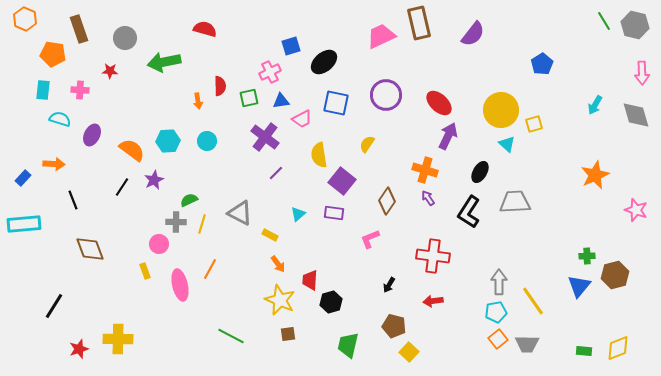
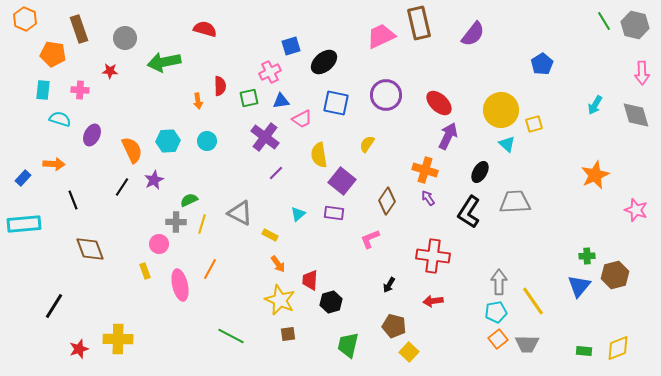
orange semicircle at (132, 150): rotated 28 degrees clockwise
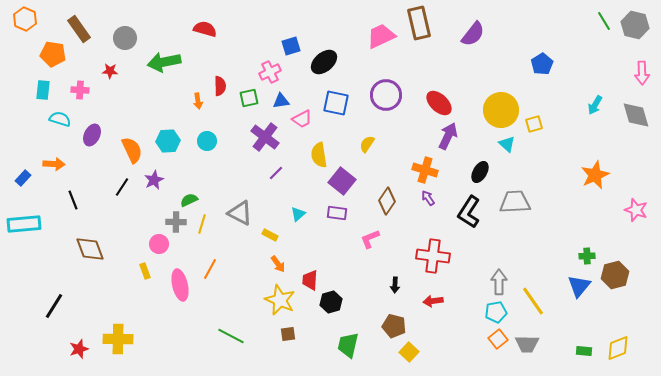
brown rectangle at (79, 29): rotated 16 degrees counterclockwise
purple rectangle at (334, 213): moved 3 px right
black arrow at (389, 285): moved 6 px right; rotated 28 degrees counterclockwise
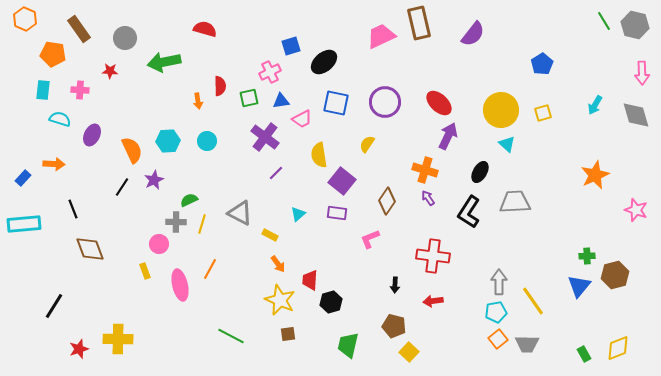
purple circle at (386, 95): moved 1 px left, 7 px down
yellow square at (534, 124): moved 9 px right, 11 px up
black line at (73, 200): moved 9 px down
green rectangle at (584, 351): moved 3 px down; rotated 56 degrees clockwise
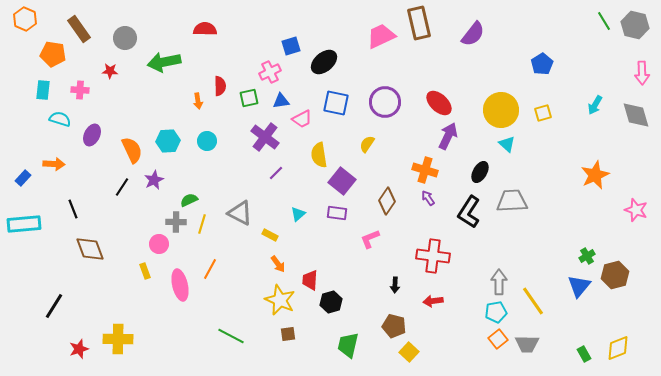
red semicircle at (205, 29): rotated 15 degrees counterclockwise
gray trapezoid at (515, 202): moved 3 px left, 1 px up
green cross at (587, 256): rotated 28 degrees counterclockwise
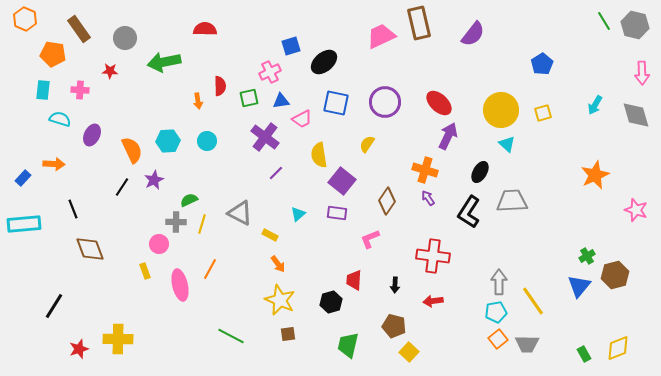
red trapezoid at (310, 280): moved 44 px right
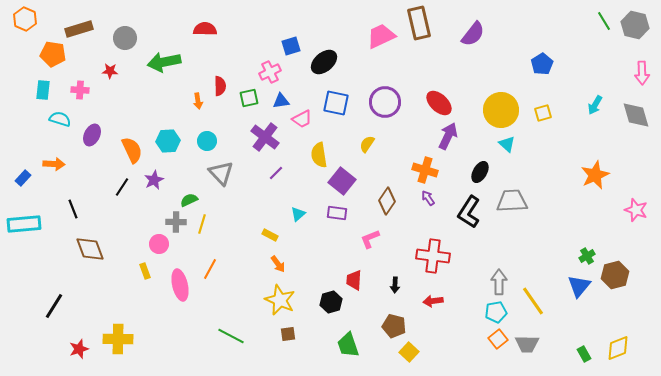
brown rectangle at (79, 29): rotated 72 degrees counterclockwise
gray triangle at (240, 213): moved 19 px left, 40 px up; rotated 20 degrees clockwise
green trapezoid at (348, 345): rotated 32 degrees counterclockwise
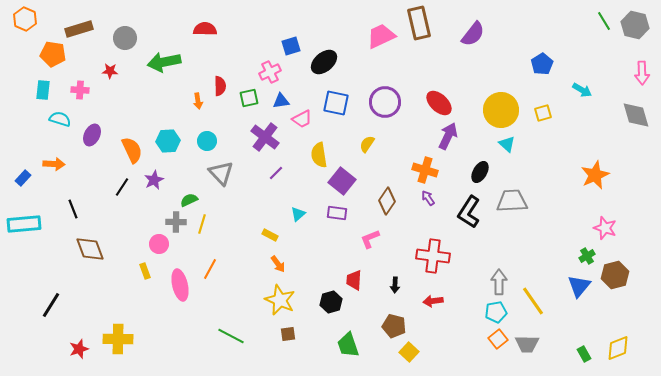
cyan arrow at (595, 105): moved 13 px left, 15 px up; rotated 90 degrees counterclockwise
pink star at (636, 210): moved 31 px left, 18 px down
black line at (54, 306): moved 3 px left, 1 px up
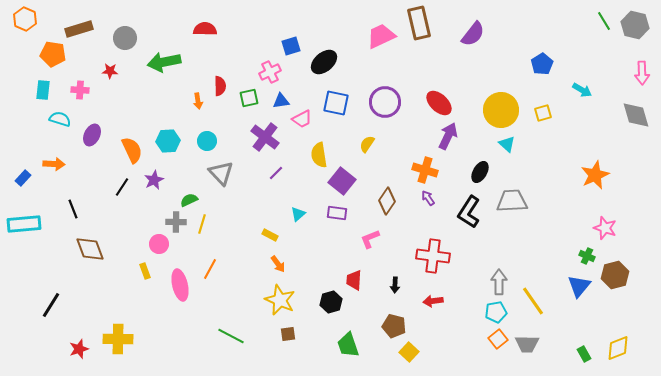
green cross at (587, 256): rotated 35 degrees counterclockwise
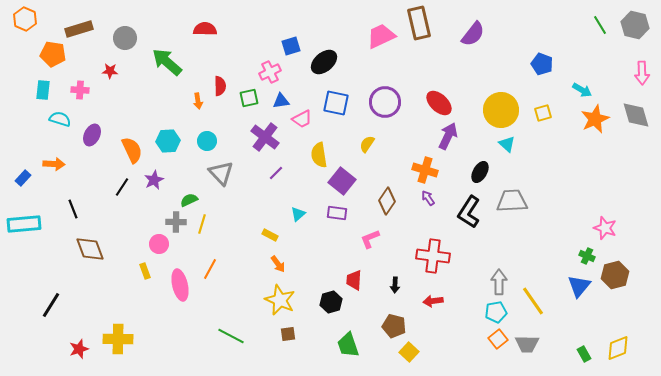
green line at (604, 21): moved 4 px left, 4 px down
green arrow at (164, 62): moved 3 px right; rotated 52 degrees clockwise
blue pentagon at (542, 64): rotated 20 degrees counterclockwise
orange star at (595, 175): moved 56 px up
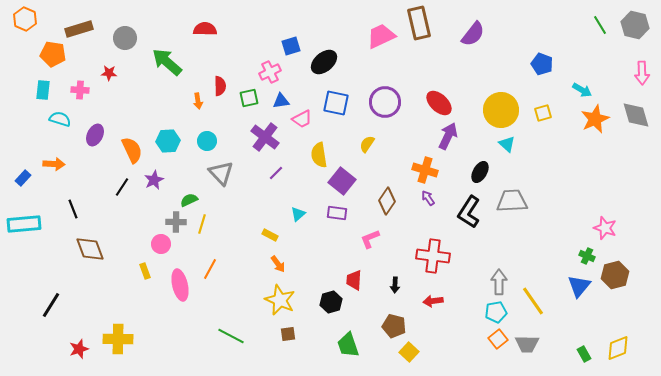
red star at (110, 71): moved 1 px left, 2 px down
purple ellipse at (92, 135): moved 3 px right
pink circle at (159, 244): moved 2 px right
